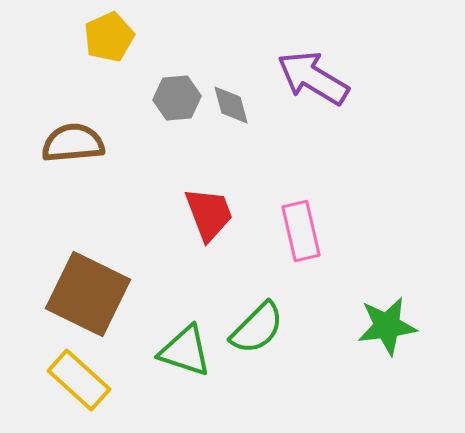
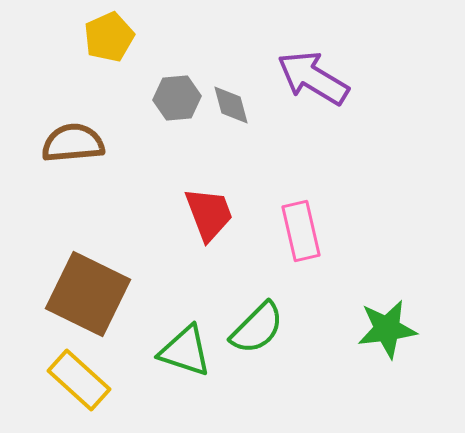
green star: moved 3 px down
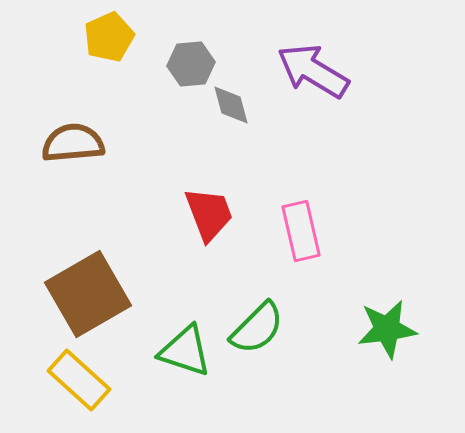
purple arrow: moved 7 px up
gray hexagon: moved 14 px right, 34 px up
brown square: rotated 34 degrees clockwise
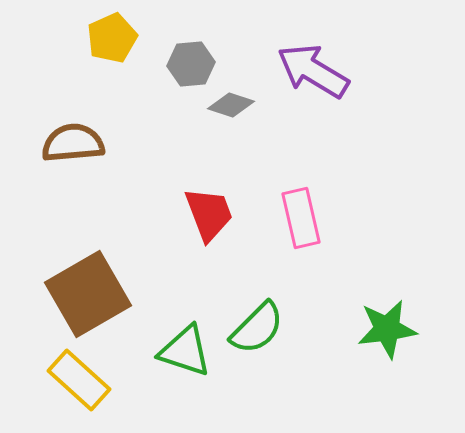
yellow pentagon: moved 3 px right, 1 px down
gray diamond: rotated 57 degrees counterclockwise
pink rectangle: moved 13 px up
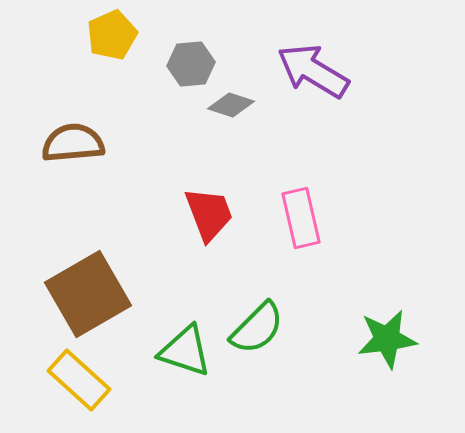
yellow pentagon: moved 3 px up
green star: moved 10 px down
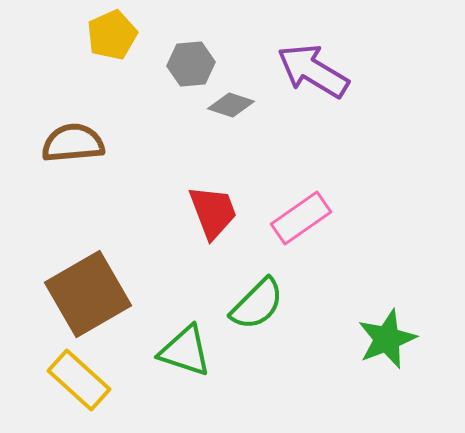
red trapezoid: moved 4 px right, 2 px up
pink rectangle: rotated 68 degrees clockwise
green semicircle: moved 24 px up
green star: rotated 14 degrees counterclockwise
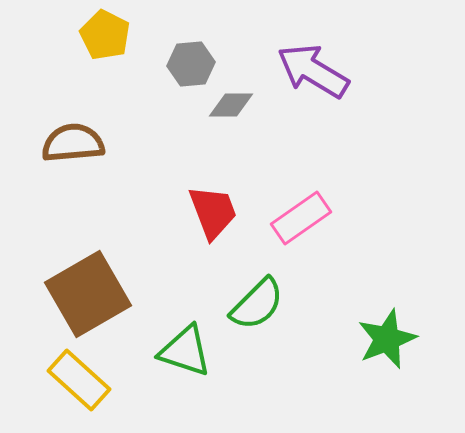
yellow pentagon: moved 7 px left; rotated 21 degrees counterclockwise
gray diamond: rotated 18 degrees counterclockwise
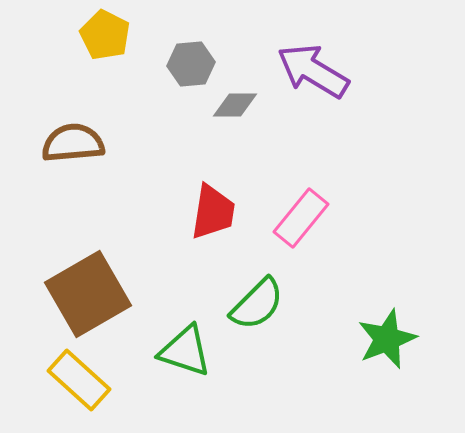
gray diamond: moved 4 px right
red trapezoid: rotated 30 degrees clockwise
pink rectangle: rotated 16 degrees counterclockwise
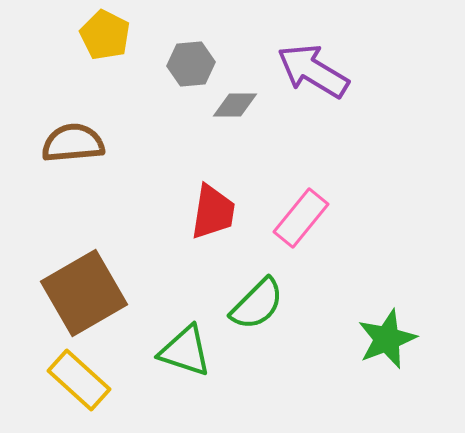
brown square: moved 4 px left, 1 px up
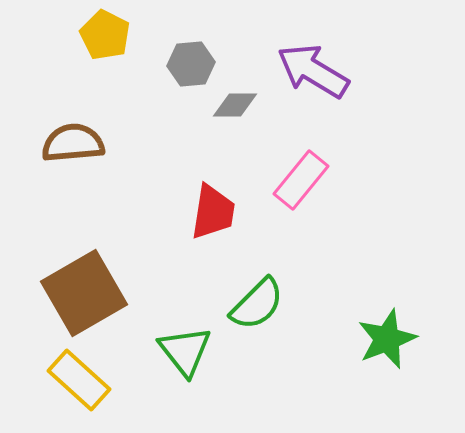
pink rectangle: moved 38 px up
green triangle: rotated 34 degrees clockwise
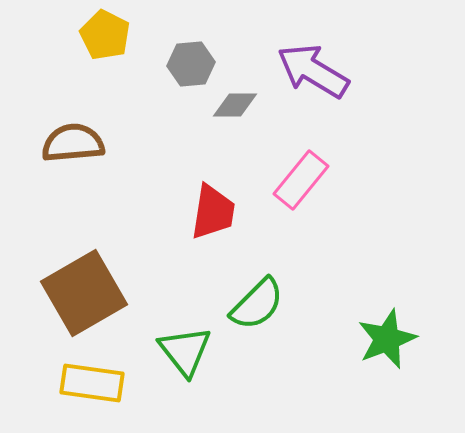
yellow rectangle: moved 13 px right, 3 px down; rotated 34 degrees counterclockwise
